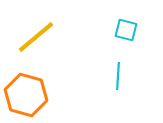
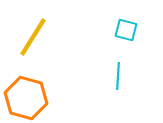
yellow line: moved 3 px left; rotated 18 degrees counterclockwise
orange hexagon: moved 3 px down
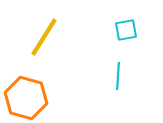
cyan square: rotated 25 degrees counterclockwise
yellow line: moved 11 px right
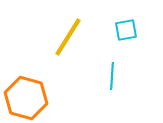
yellow line: moved 24 px right
cyan line: moved 6 px left
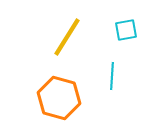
yellow line: moved 1 px left
orange hexagon: moved 33 px right
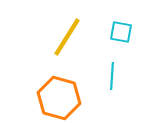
cyan square: moved 5 px left, 2 px down; rotated 20 degrees clockwise
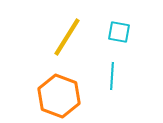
cyan square: moved 2 px left
orange hexagon: moved 2 px up; rotated 6 degrees clockwise
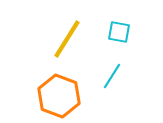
yellow line: moved 2 px down
cyan line: rotated 28 degrees clockwise
